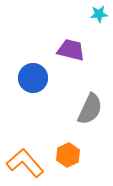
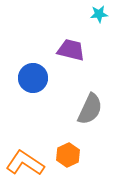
orange L-shape: rotated 15 degrees counterclockwise
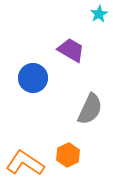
cyan star: rotated 24 degrees counterclockwise
purple trapezoid: rotated 16 degrees clockwise
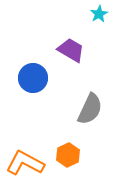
orange L-shape: rotated 6 degrees counterclockwise
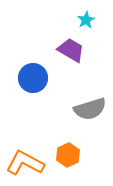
cyan star: moved 13 px left, 6 px down
gray semicircle: rotated 48 degrees clockwise
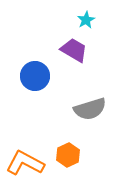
purple trapezoid: moved 3 px right
blue circle: moved 2 px right, 2 px up
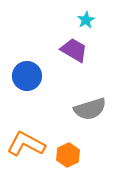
blue circle: moved 8 px left
orange L-shape: moved 1 px right, 19 px up
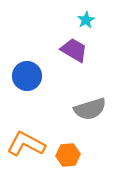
orange hexagon: rotated 20 degrees clockwise
